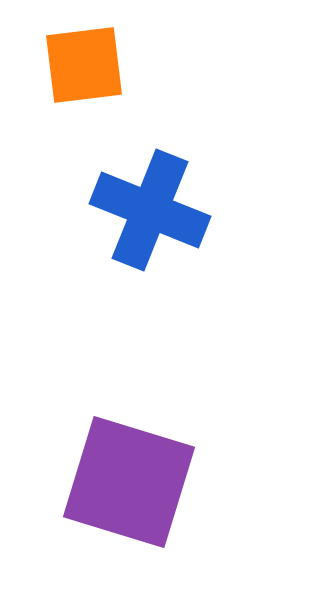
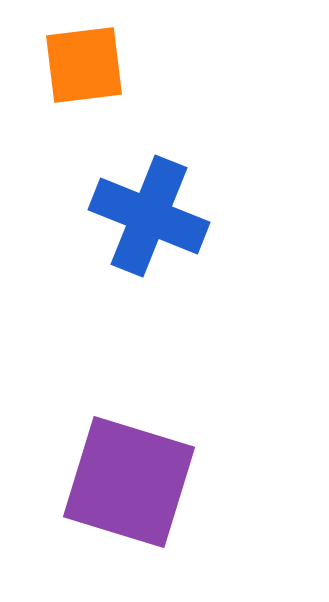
blue cross: moved 1 px left, 6 px down
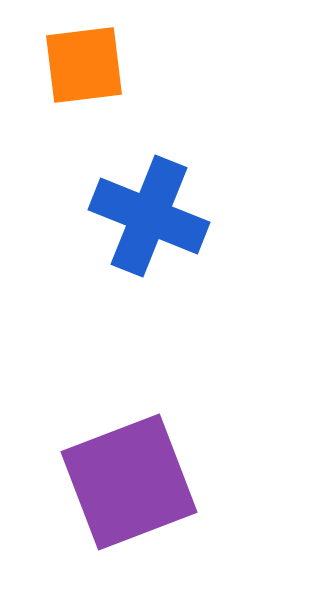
purple square: rotated 38 degrees counterclockwise
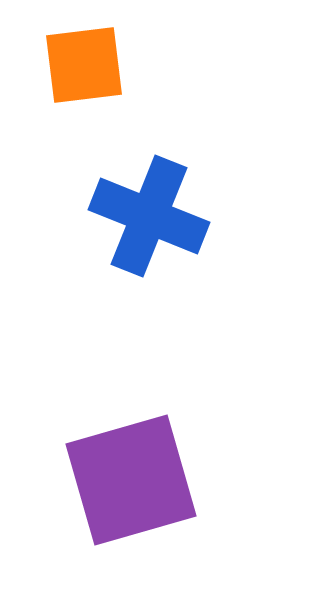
purple square: moved 2 px right, 2 px up; rotated 5 degrees clockwise
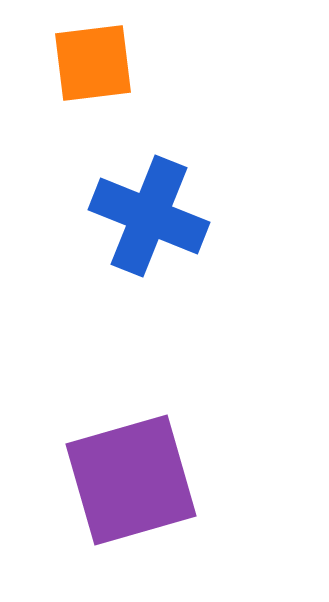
orange square: moved 9 px right, 2 px up
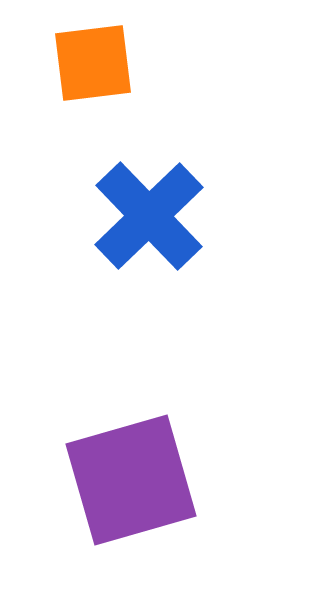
blue cross: rotated 24 degrees clockwise
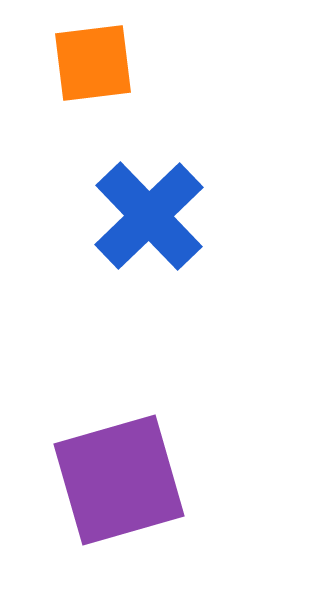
purple square: moved 12 px left
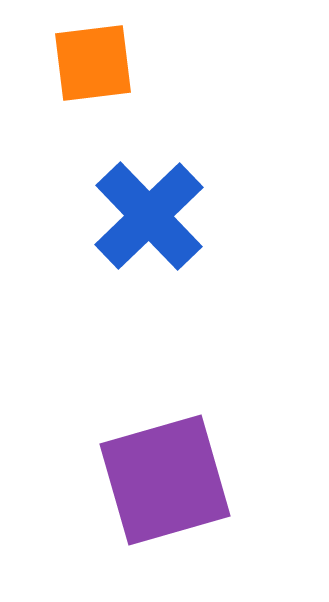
purple square: moved 46 px right
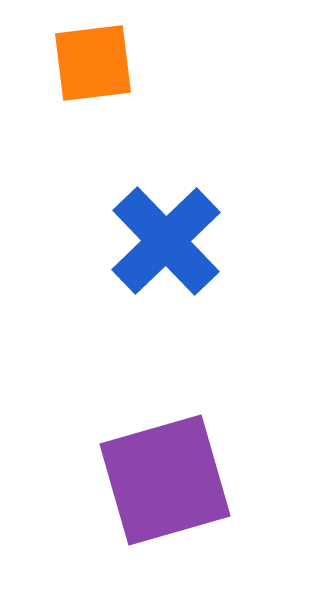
blue cross: moved 17 px right, 25 px down
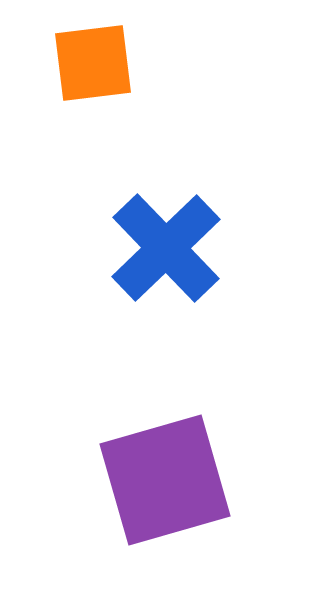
blue cross: moved 7 px down
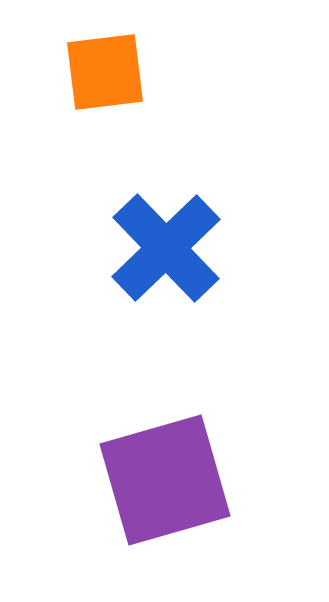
orange square: moved 12 px right, 9 px down
